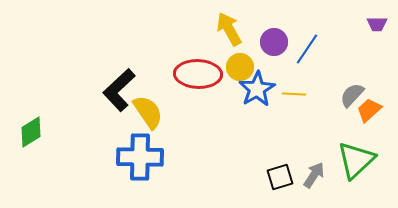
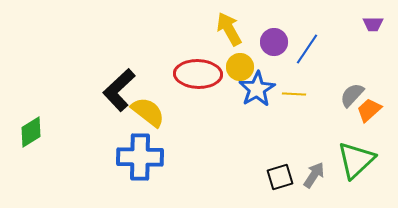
purple trapezoid: moved 4 px left
yellow semicircle: rotated 18 degrees counterclockwise
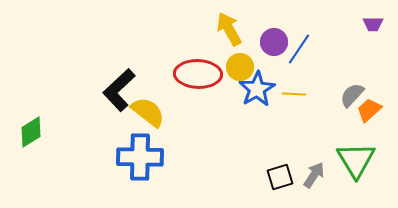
blue line: moved 8 px left
green triangle: rotated 18 degrees counterclockwise
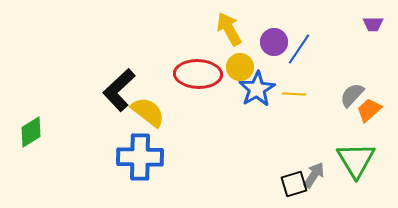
black square: moved 14 px right, 7 px down
